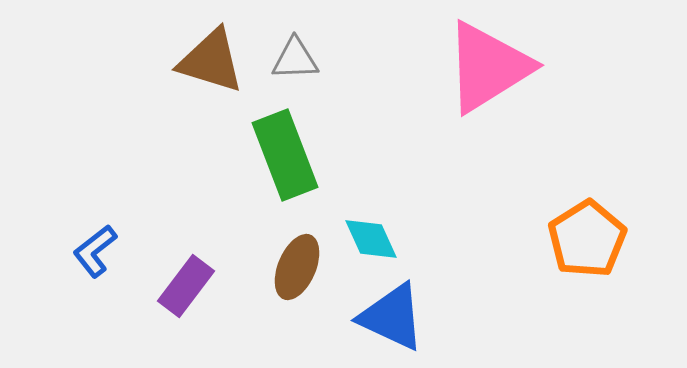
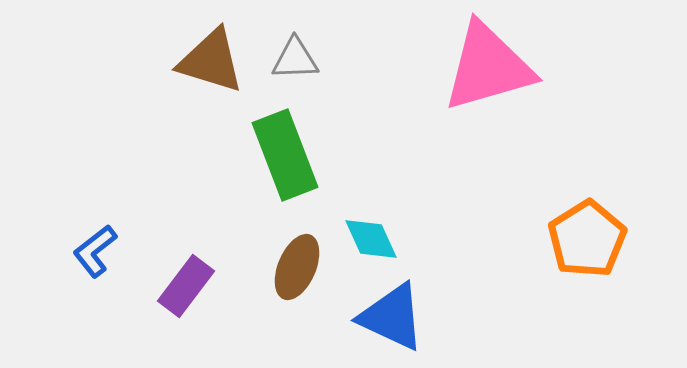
pink triangle: rotated 16 degrees clockwise
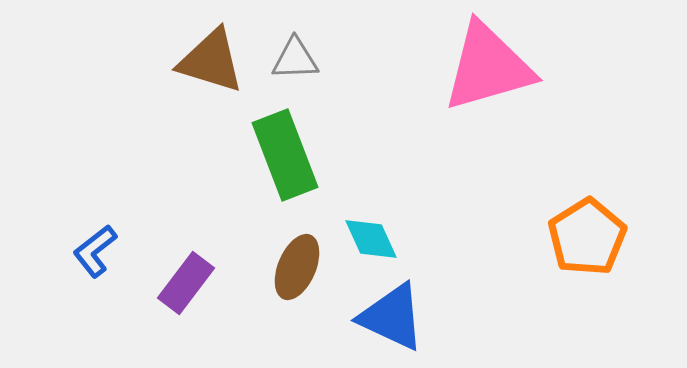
orange pentagon: moved 2 px up
purple rectangle: moved 3 px up
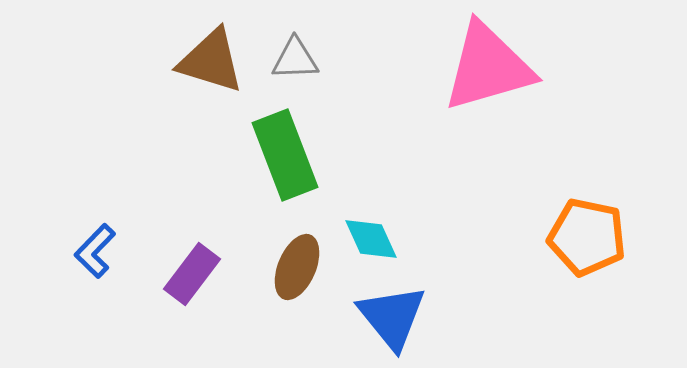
orange pentagon: rotated 28 degrees counterclockwise
blue L-shape: rotated 8 degrees counterclockwise
purple rectangle: moved 6 px right, 9 px up
blue triangle: rotated 26 degrees clockwise
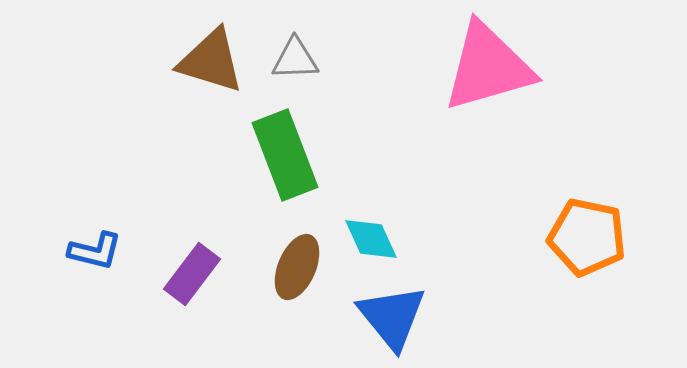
blue L-shape: rotated 120 degrees counterclockwise
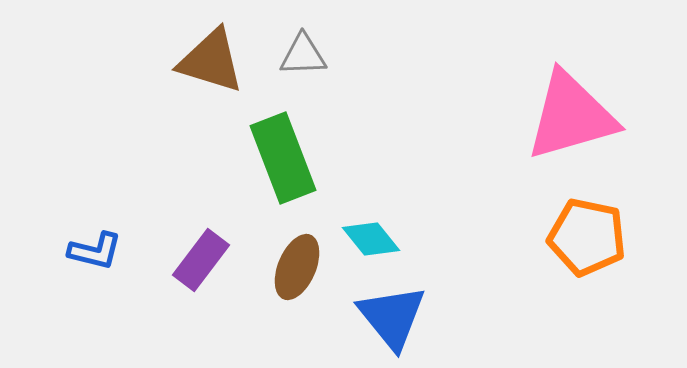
gray triangle: moved 8 px right, 4 px up
pink triangle: moved 83 px right, 49 px down
green rectangle: moved 2 px left, 3 px down
cyan diamond: rotated 14 degrees counterclockwise
purple rectangle: moved 9 px right, 14 px up
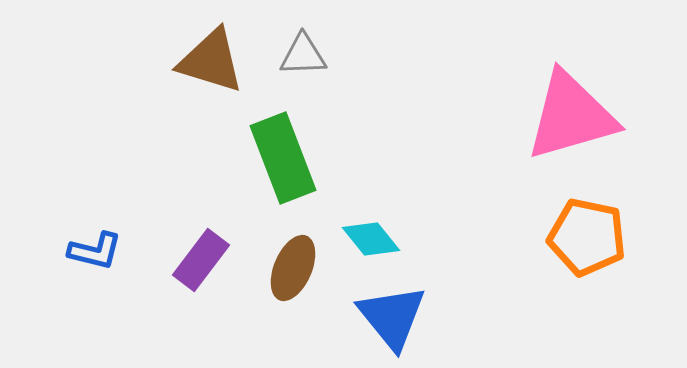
brown ellipse: moved 4 px left, 1 px down
